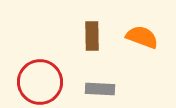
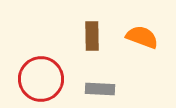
red circle: moved 1 px right, 3 px up
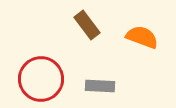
brown rectangle: moved 5 px left, 11 px up; rotated 36 degrees counterclockwise
gray rectangle: moved 3 px up
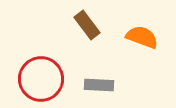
gray rectangle: moved 1 px left, 1 px up
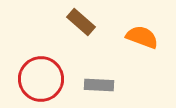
brown rectangle: moved 6 px left, 3 px up; rotated 12 degrees counterclockwise
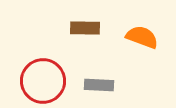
brown rectangle: moved 4 px right, 6 px down; rotated 40 degrees counterclockwise
red circle: moved 2 px right, 2 px down
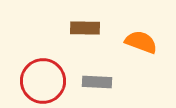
orange semicircle: moved 1 px left, 5 px down
gray rectangle: moved 2 px left, 3 px up
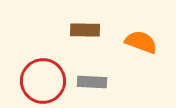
brown rectangle: moved 2 px down
gray rectangle: moved 5 px left
